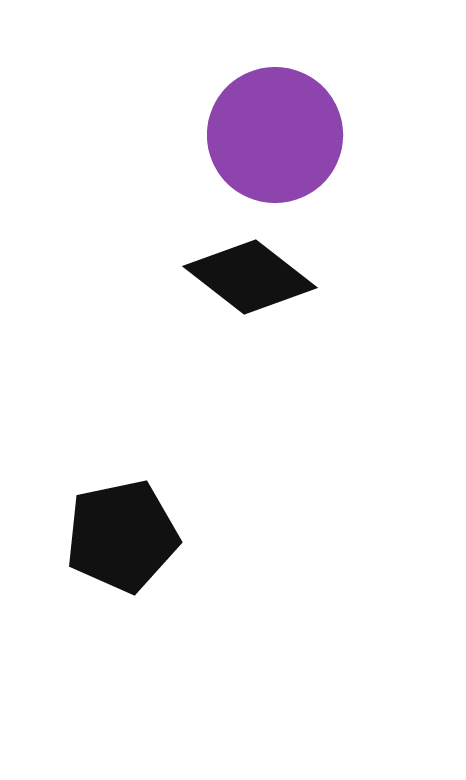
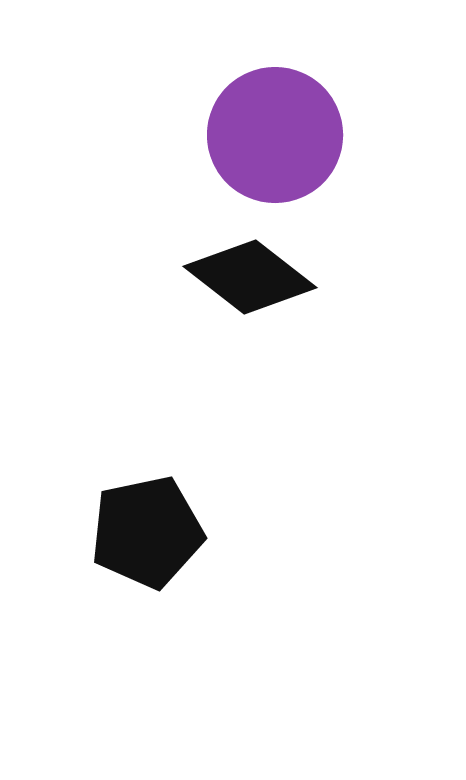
black pentagon: moved 25 px right, 4 px up
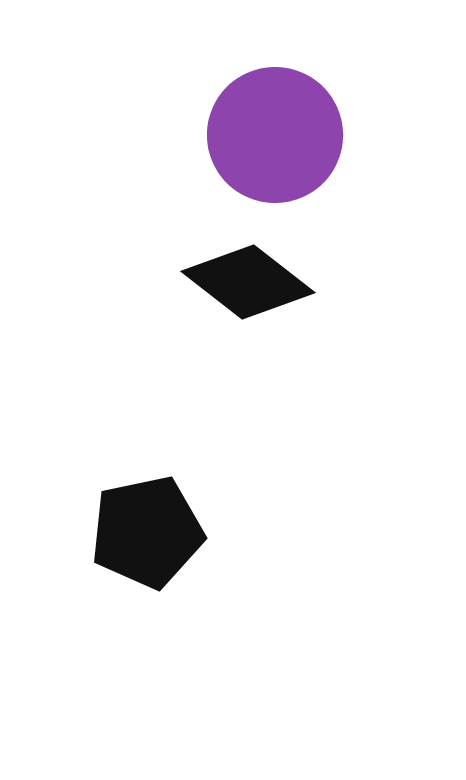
black diamond: moved 2 px left, 5 px down
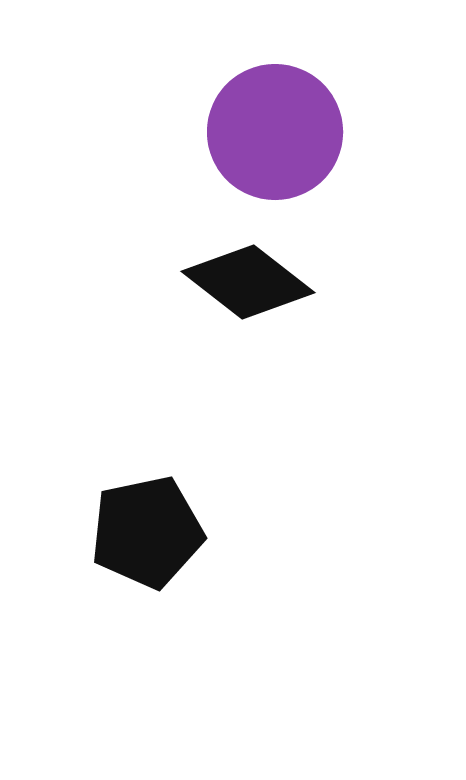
purple circle: moved 3 px up
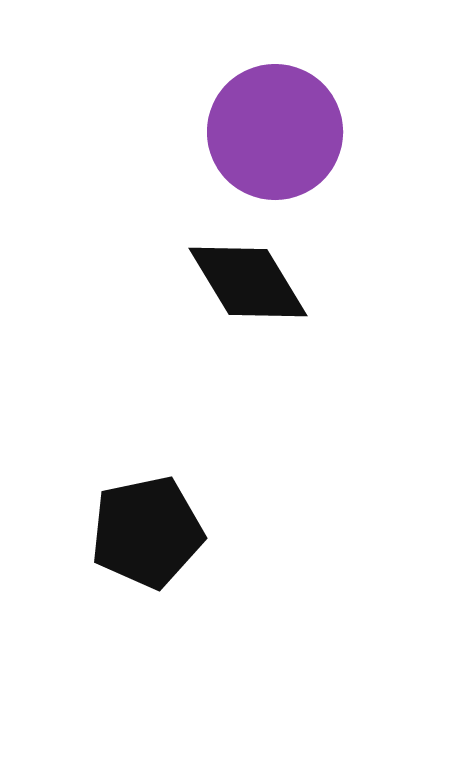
black diamond: rotated 21 degrees clockwise
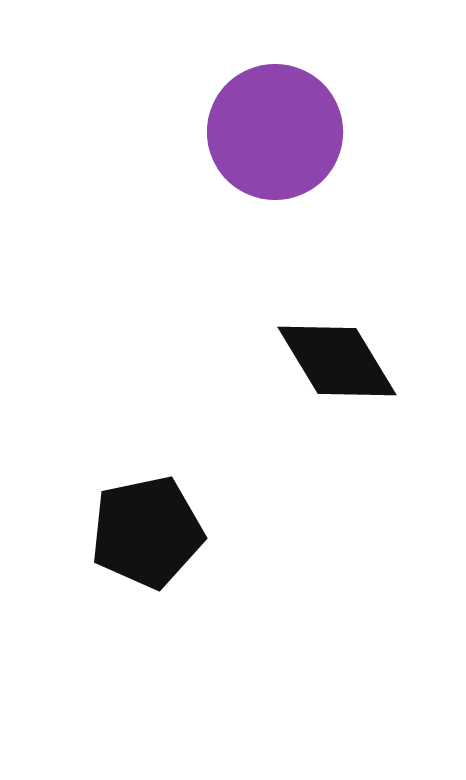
black diamond: moved 89 px right, 79 px down
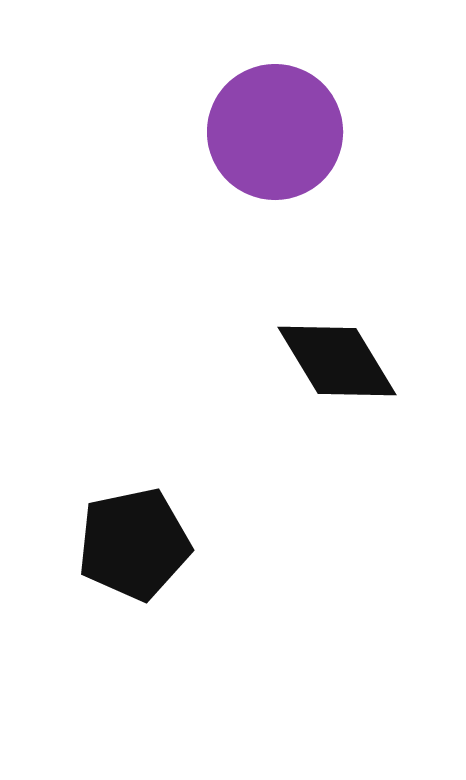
black pentagon: moved 13 px left, 12 px down
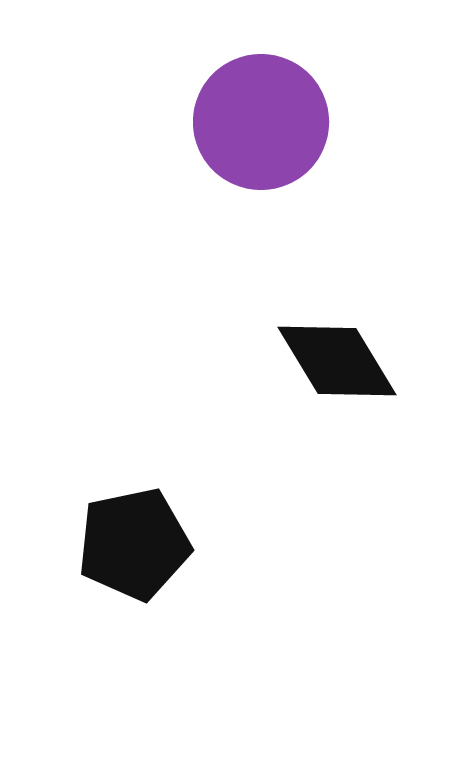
purple circle: moved 14 px left, 10 px up
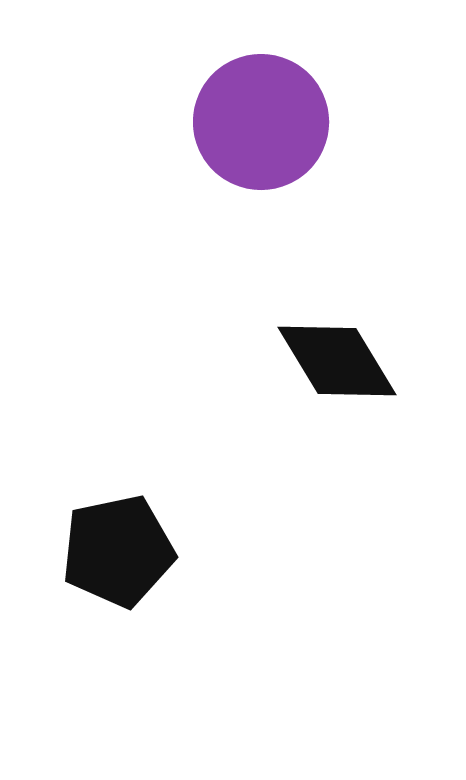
black pentagon: moved 16 px left, 7 px down
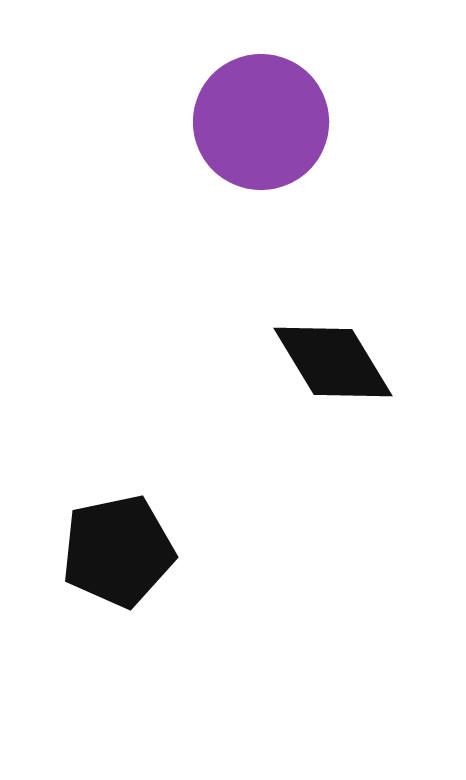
black diamond: moved 4 px left, 1 px down
